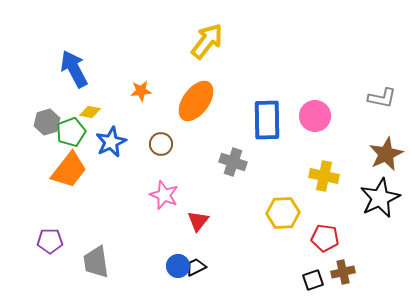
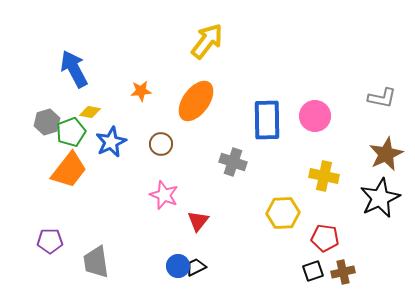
black square: moved 9 px up
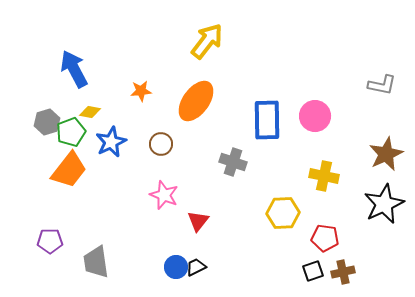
gray L-shape: moved 13 px up
black star: moved 4 px right, 6 px down
blue circle: moved 2 px left, 1 px down
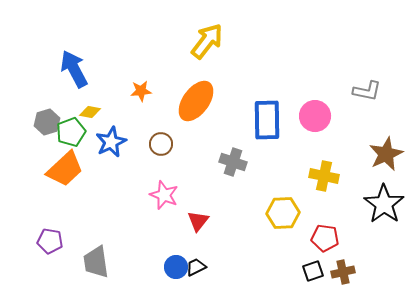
gray L-shape: moved 15 px left, 6 px down
orange trapezoid: moved 4 px left, 1 px up; rotated 9 degrees clockwise
black star: rotated 12 degrees counterclockwise
purple pentagon: rotated 10 degrees clockwise
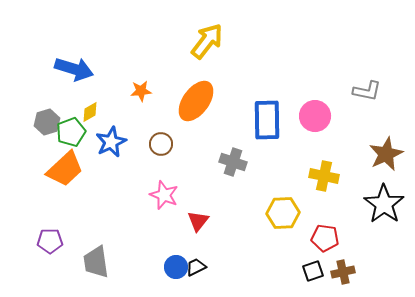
blue arrow: rotated 135 degrees clockwise
yellow diamond: rotated 40 degrees counterclockwise
purple pentagon: rotated 10 degrees counterclockwise
